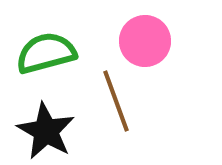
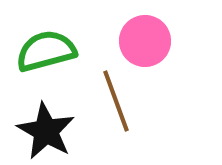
green semicircle: moved 2 px up
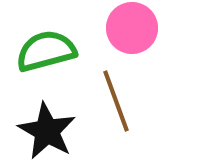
pink circle: moved 13 px left, 13 px up
black star: moved 1 px right
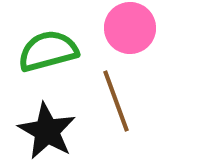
pink circle: moved 2 px left
green semicircle: moved 2 px right
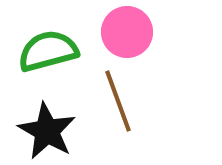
pink circle: moved 3 px left, 4 px down
brown line: moved 2 px right
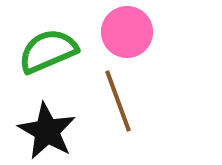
green semicircle: rotated 8 degrees counterclockwise
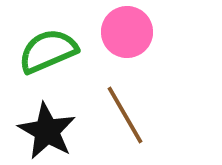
brown line: moved 7 px right, 14 px down; rotated 10 degrees counterclockwise
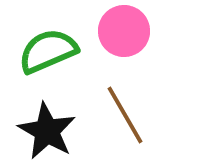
pink circle: moved 3 px left, 1 px up
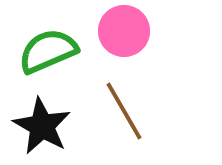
brown line: moved 1 px left, 4 px up
black star: moved 5 px left, 5 px up
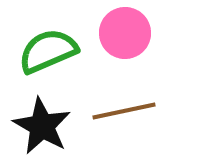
pink circle: moved 1 px right, 2 px down
brown line: rotated 72 degrees counterclockwise
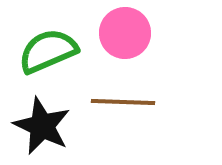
brown line: moved 1 px left, 9 px up; rotated 14 degrees clockwise
black star: rotated 4 degrees counterclockwise
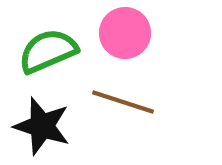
brown line: rotated 16 degrees clockwise
black star: rotated 8 degrees counterclockwise
